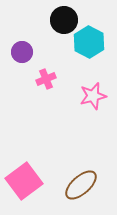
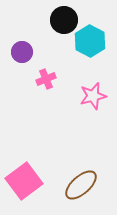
cyan hexagon: moved 1 px right, 1 px up
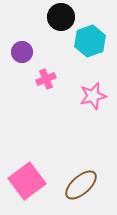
black circle: moved 3 px left, 3 px up
cyan hexagon: rotated 12 degrees clockwise
pink square: moved 3 px right
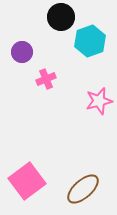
pink star: moved 6 px right, 5 px down
brown ellipse: moved 2 px right, 4 px down
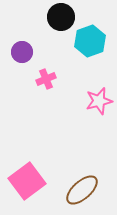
brown ellipse: moved 1 px left, 1 px down
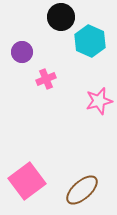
cyan hexagon: rotated 16 degrees counterclockwise
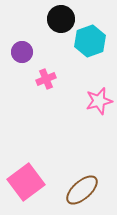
black circle: moved 2 px down
cyan hexagon: rotated 16 degrees clockwise
pink square: moved 1 px left, 1 px down
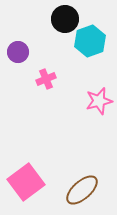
black circle: moved 4 px right
purple circle: moved 4 px left
